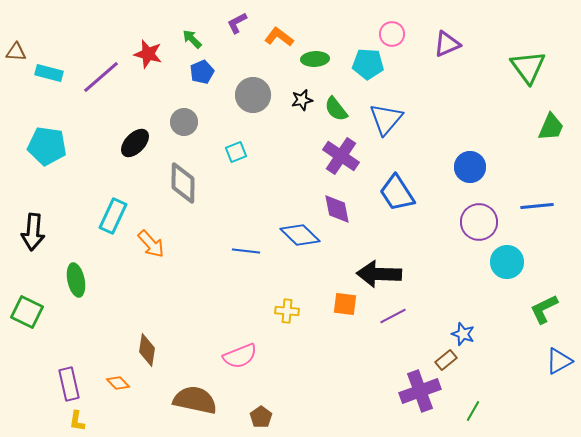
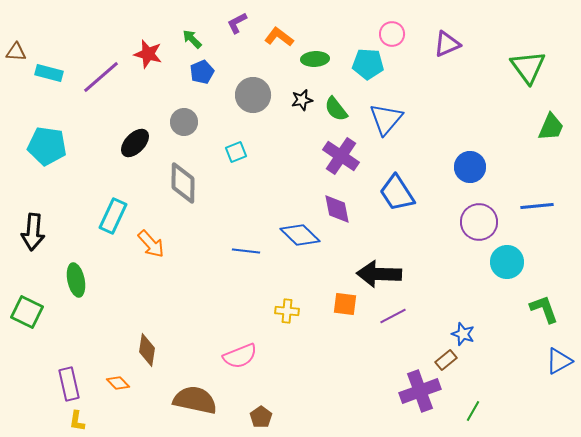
green L-shape at (544, 309): rotated 96 degrees clockwise
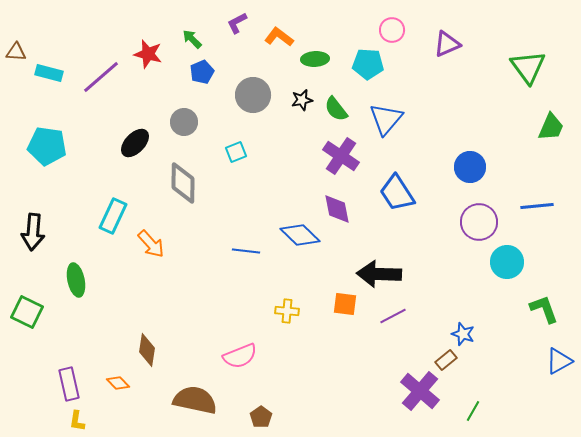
pink circle at (392, 34): moved 4 px up
purple cross at (420, 391): rotated 30 degrees counterclockwise
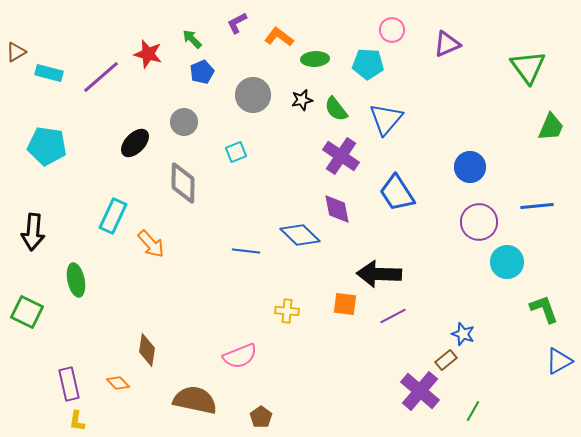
brown triangle at (16, 52): rotated 35 degrees counterclockwise
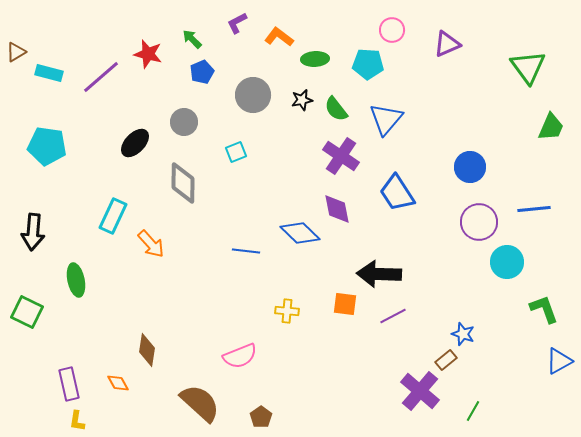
blue line at (537, 206): moved 3 px left, 3 px down
blue diamond at (300, 235): moved 2 px up
orange diamond at (118, 383): rotated 15 degrees clockwise
brown semicircle at (195, 400): moved 5 px right, 3 px down; rotated 30 degrees clockwise
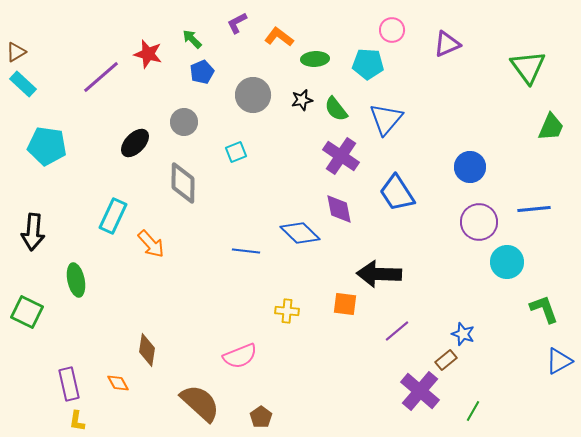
cyan rectangle at (49, 73): moved 26 px left, 11 px down; rotated 28 degrees clockwise
purple diamond at (337, 209): moved 2 px right
purple line at (393, 316): moved 4 px right, 15 px down; rotated 12 degrees counterclockwise
